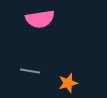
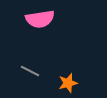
gray line: rotated 18 degrees clockwise
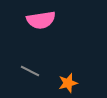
pink semicircle: moved 1 px right, 1 px down
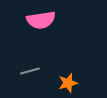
gray line: rotated 42 degrees counterclockwise
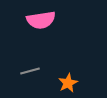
orange star: rotated 12 degrees counterclockwise
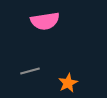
pink semicircle: moved 4 px right, 1 px down
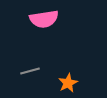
pink semicircle: moved 1 px left, 2 px up
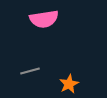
orange star: moved 1 px right, 1 px down
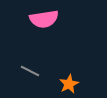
gray line: rotated 42 degrees clockwise
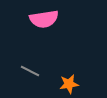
orange star: rotated 18 degrees clockwise
